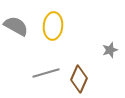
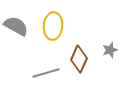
brown diamond: moved 20 px up
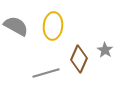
gray star: moved 5 px left; rotated 21 degrees counterclockwise
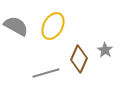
yellow ellipse: rotated 24 degrees clockwise
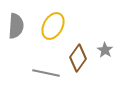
gray semicircle: rotated 65 degrees clockwise
brown diamond: moved 1 px left, 1 px up; rotated 12 degrees clockwise
gray line: rotated 28 degrees clockwise
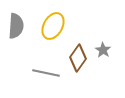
gray star: moved 2 px left
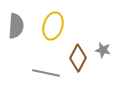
yellow ellipse: rotated 12 degrees counterclockwise
gray star: rotated 21 degrees counterclockwise
brown diamond: rotated 8 degrees counterclockwise
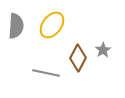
yellow ellipse: moved 1 px left, 1 px up; rotated 20 degrees clockwise
gray star: rotated 28 degrees clockwise
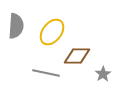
yellow ellipse: moved 7 px down
gray star: moved 24 px down
brown diamond: moved 1 px left, 2 px up; rotated 64 degrees clockwise
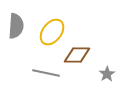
brown diamond: moved 1 px up
gray star: moved 4 px right
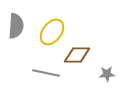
gray star: rotated 28 degrees clockwise
